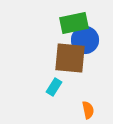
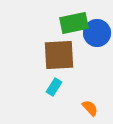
blue circle: moved 12 px right, 7 px up
brown square: moved 11 px left, 3 px up; rotated 8 degrees counterclockwise
orange semicircle: moved 2 px right, 2 px up; rotated 30 degrees counterclockwise
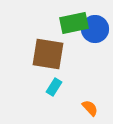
blue circle: moved 2 px left, 4 px up
brown square: moved 11 px left, 1 px up; rotated 12 degrees clockwise
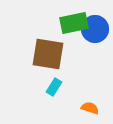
orange semicircle: rotated 30 degrees counterclockwise
